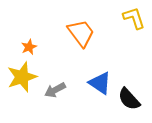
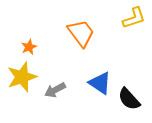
yellow L-shape: rotated 90 degrees clockwise
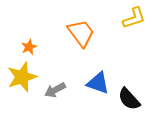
blue triangle: moved 2 px left; rotated 15 degrees counterclockwise
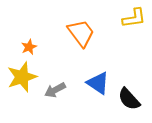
yellow L-shape: rotated 10 degrees clockwise
blue triangle: rotated 15 degrees clockwise
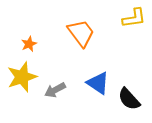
orange star: moved 3 px up
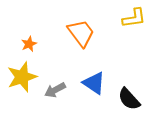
blue triangle: moved 4 px left
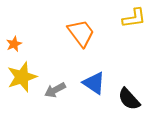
orange star: moved 15 px left
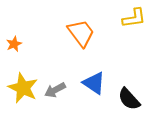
yellow star: moved 1 px right, 11 px down; rotated 28 degrees counterclockwise
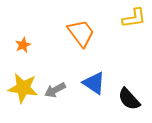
orange star: moved 9 px right, 1 px down
yellow star: rotated 16 degrees counterclockwise
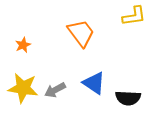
yellow L-shape: moved 2 px up
black semicircle: moved 1 px left, 1 px up; rotated 45 degrees counterclockwise
